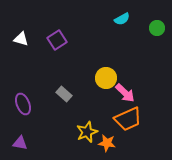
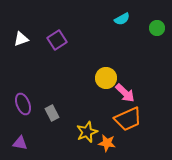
white triangle: rotated 35 degrees counterclockwise
gray rectangle: moved 12 px left, 19 px down; rotated 21 degrees clockwise
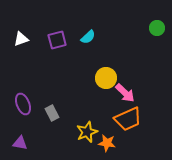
cyan semicircle: moved 34 px left, 18 px down; rotated 14 degrees counterclockwise
purple square: rotated 18 degrees clockwise
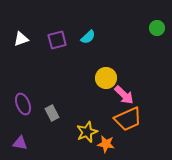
pink arrow: moved 1 px left, 2 px down
orange star: moved 1 px left, 1 px down
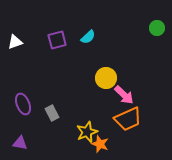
white triangle: moved 6 px left, 3 px down
orange star: moved 6 px left; rotated 12 degrees clockwise
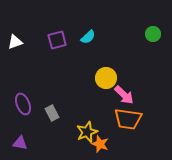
green circle: moved 4 px left, 6 px down
orange trapezoid: rotated 32 degrees clockwise
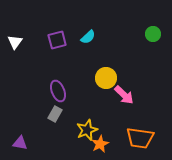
white triangle: rotated 35 degrees counterclockwise
purple ellipse: moved 35 px right, 13 px up
gray rectangle: moved 3 px right, 1 px down; rotated 56 degrees clockwise
orange trapezoid: moved 12 px right, 19 px down
yellow star: moved 2 px up
orange star: rotated 24 degrees clockwise
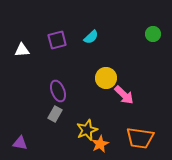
cyan semicircle: moved 3 px right
white triangle: moved 7 px right, 8 px down; rotated 49 degrees clockwise
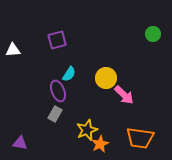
cyan semicircle: moved 22 px left, 37 px down; rotated 14 degrees counterclockwise
white triangle: moved 9 px left
